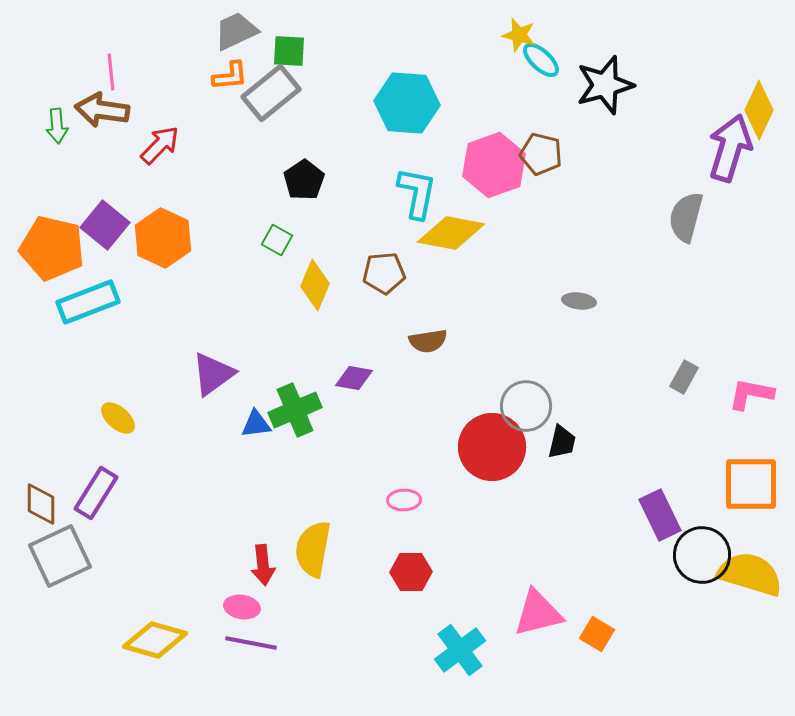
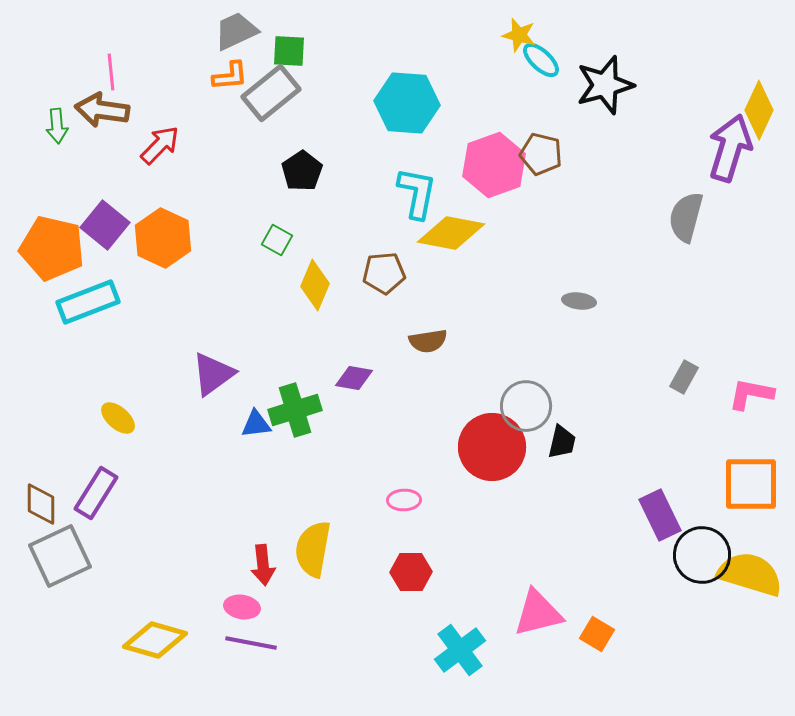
black pentagon at (304, 180): moved 2 px left, 9 px up
green cross at (295, 410): rotated 6 degrees clockwise
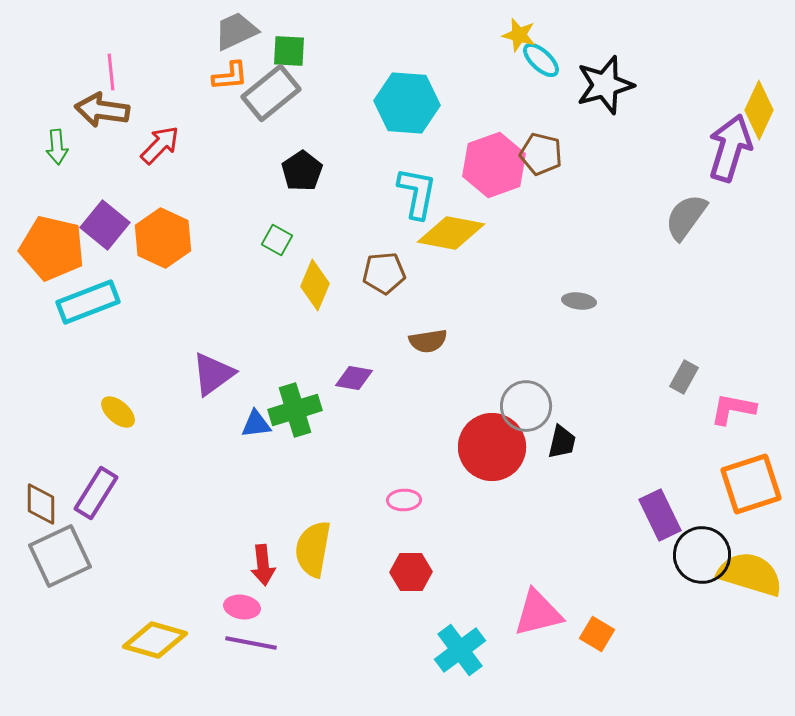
green arrow at (57, 126): moved 21 px down
gray semicircle at (686, 217): rotated 21 degrees clockwise
pink L-shape at (751, 394): moved 18 px left, 15 px down
yellow ellipse at (118, 418): moved 6 px up
orange square at (751, 484): rotated 18 degrees counterclockwise
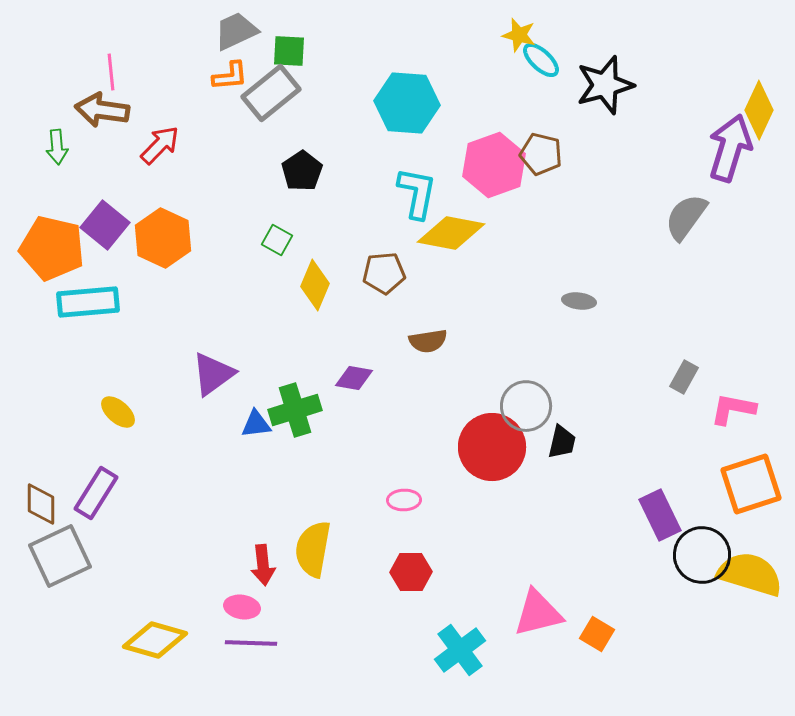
cyan rectangle at (88, 302): rotated 16 degrees clockwise
purple line at (251, 643): rotated 9 degrees counterclockwise
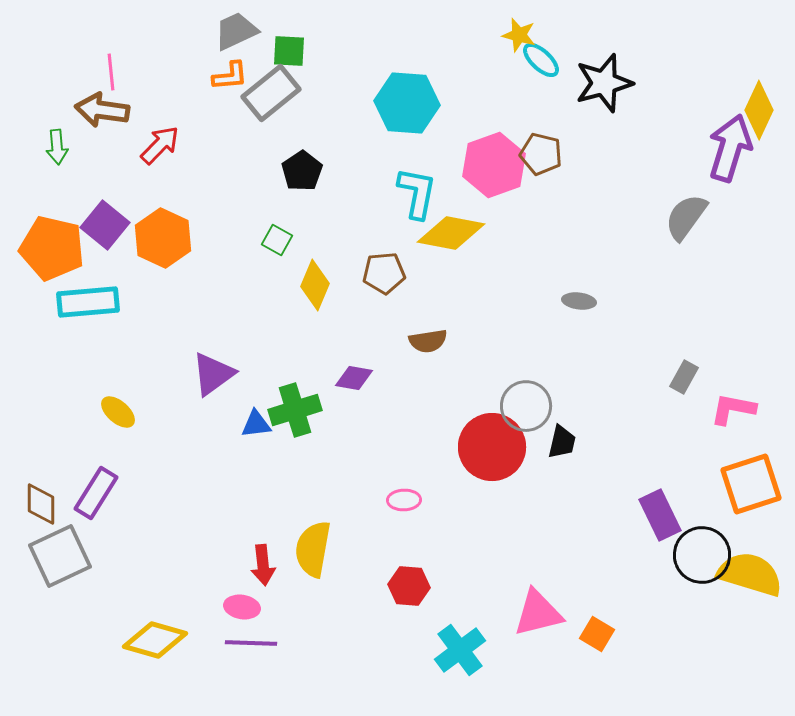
black star at (605, 85): moved 1 px left, 2 px up
red hexagon at (411, 572): moved 2 px left, 14 px down; rotated 6 degrees clockwise
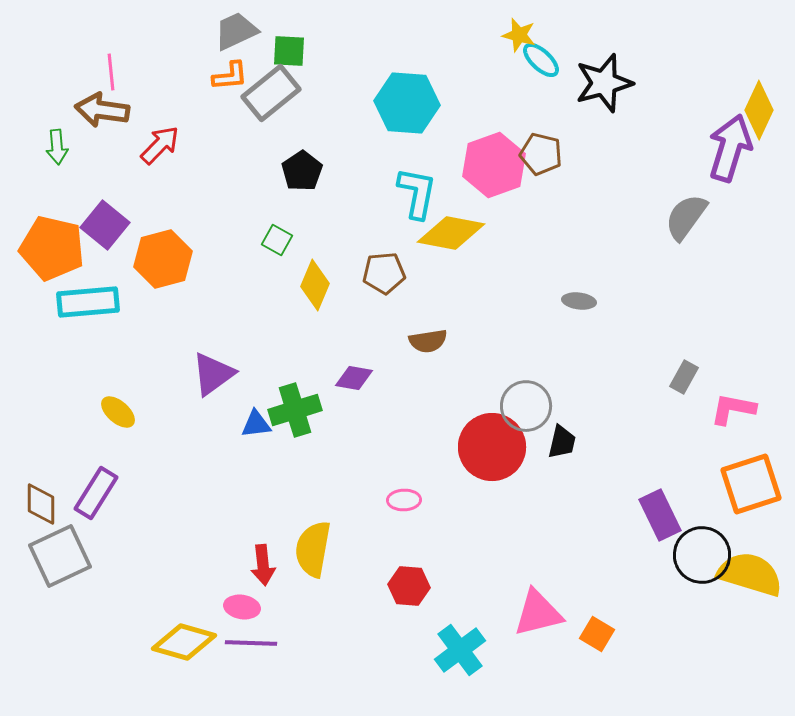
orange hexagon at (163, 238): moved 21 px down; rotated 20 degrees clockwise
yellow diamond at (155, 640): moved 29 px right, 2 px down
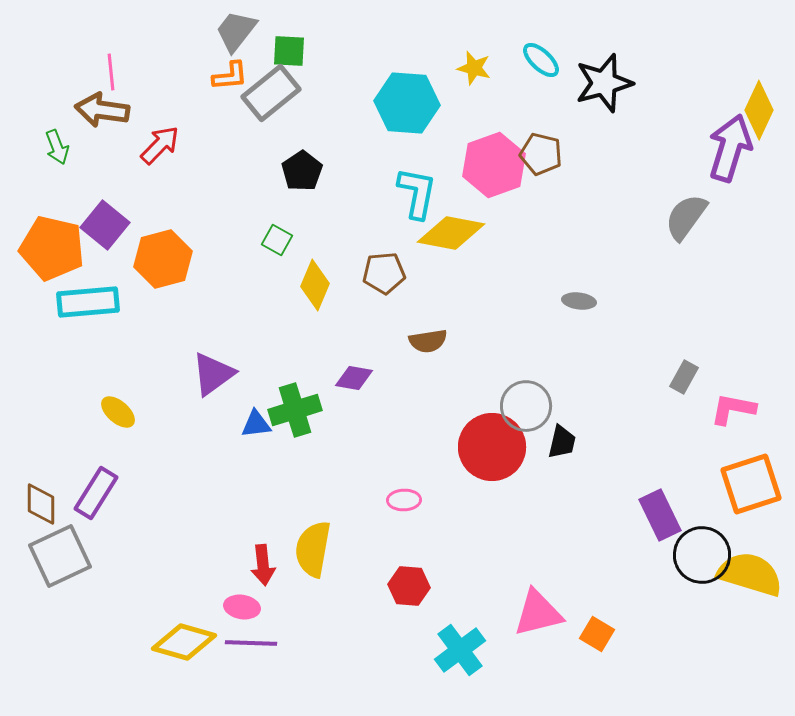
gray trapezoid at (236, 31): rotated 27 degrees counterclockwise
yellow star at (519, 35): moved 45 px left, 33 px down
green arrow at (57, 147): rotated 16 degrees counterclockwise
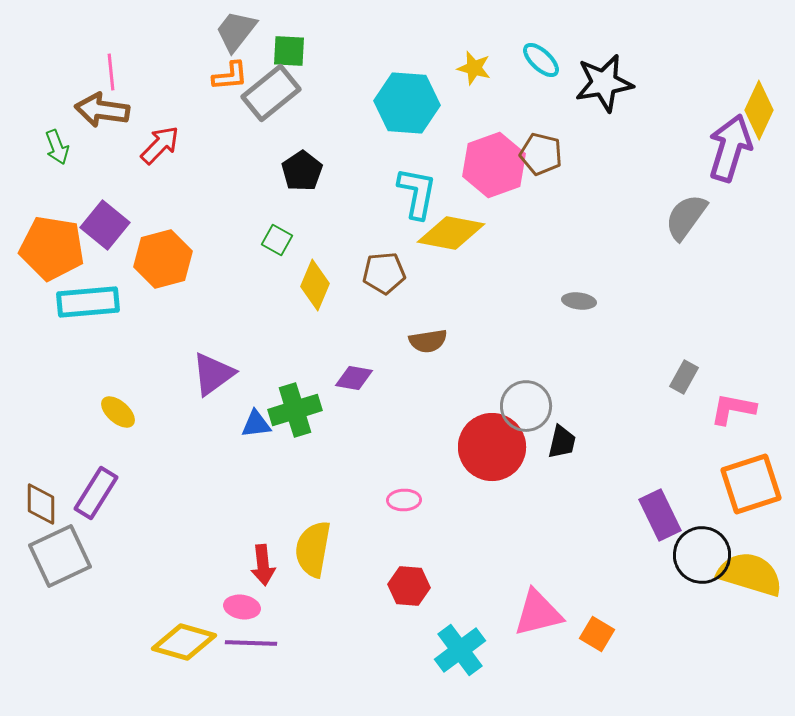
black star at (604, 83): rotated 6 degrees clockwise
orange pentagon at (52, 248): rotated 4 degrees counterclockwise
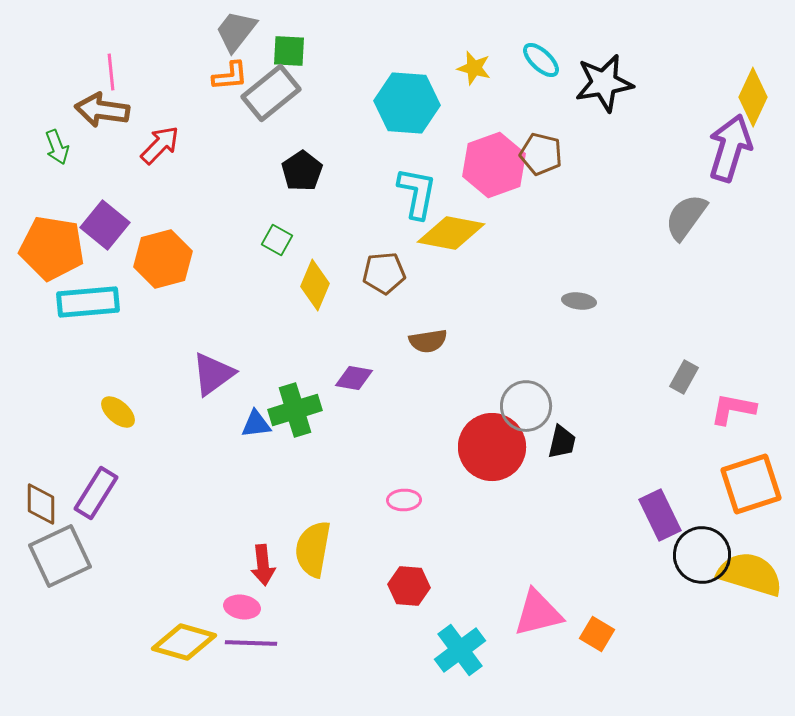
yellow diamond at (759, 110): moved 6 px left, 13 px up
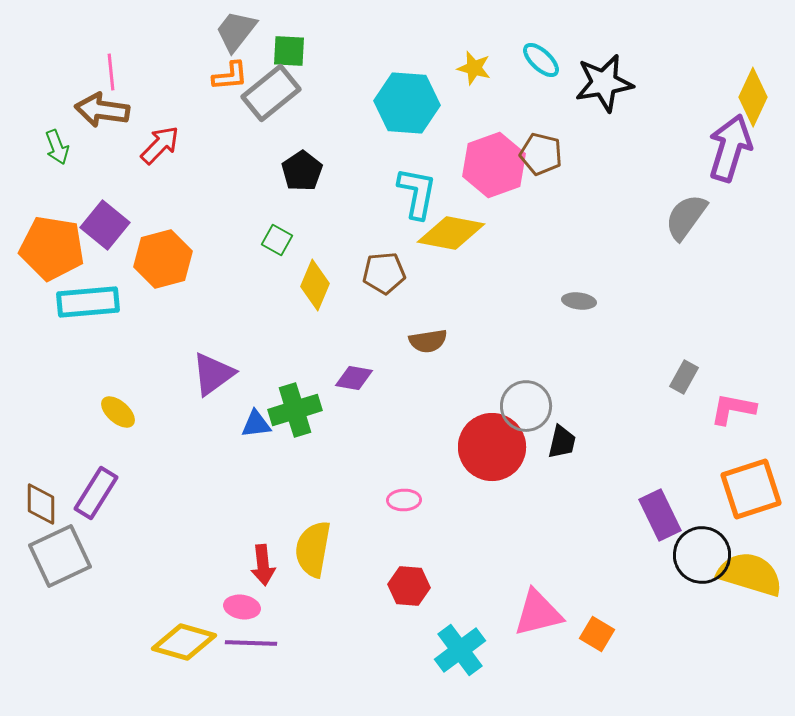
orange square at (751, 484): moved 5 px down
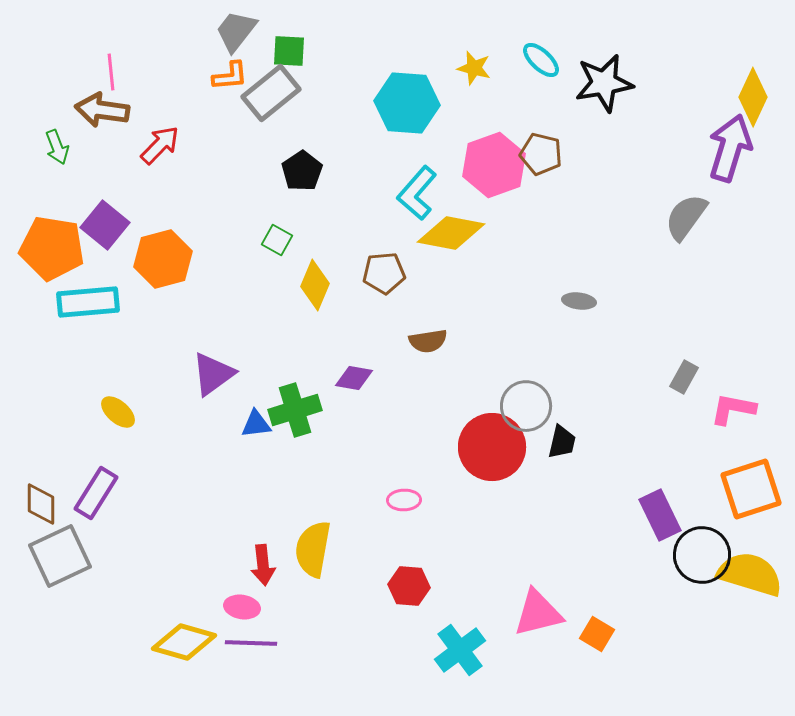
cyan L-shape at (417, 193): rotated 150 degrees counterclockwise
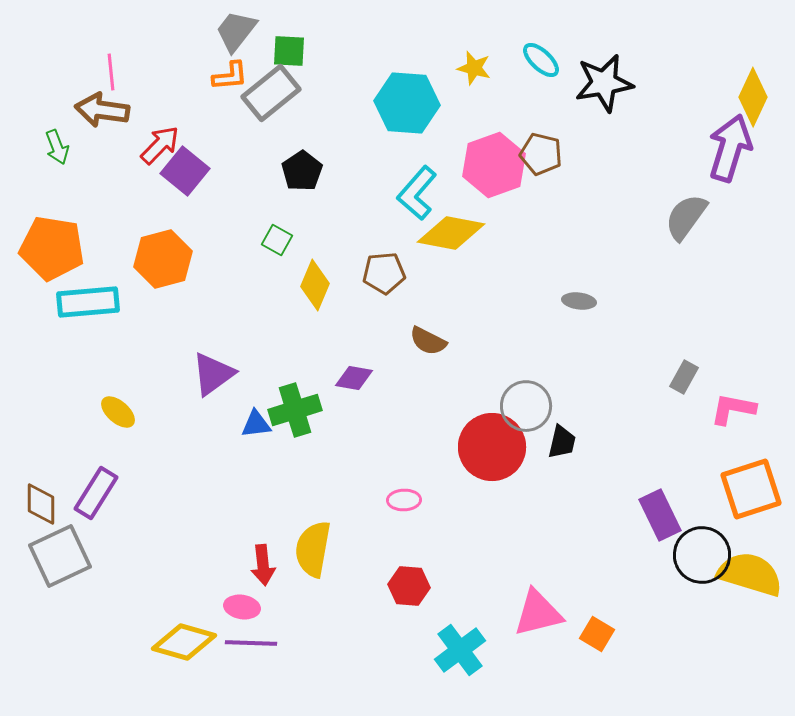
purple square at (105, 225): moved 80 px right, 54 px up
brown semicircle at (428, 341): rotated 36 degrees clockwise
